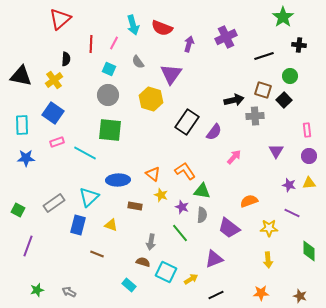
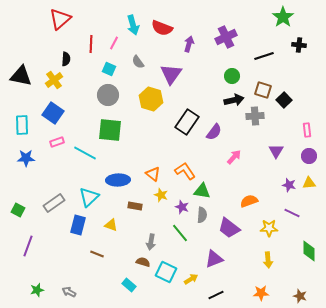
green circle at (290, 76): moved 58 px left
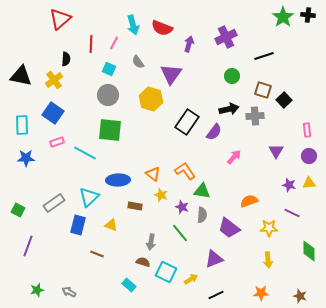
black cross at (299, 45): moved 9 px right, 30 px up
black arrow at (234, 100): moved 5 px left, 9 px down
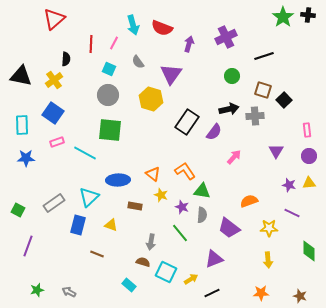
red triangle at (60, 19): moved 6 px left
black line at (216, 295): moved 4 px left, 2 px up
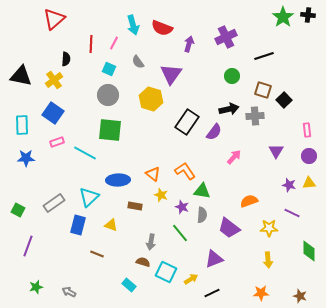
green star at (37, 290): moved 1 px left, 3 px up
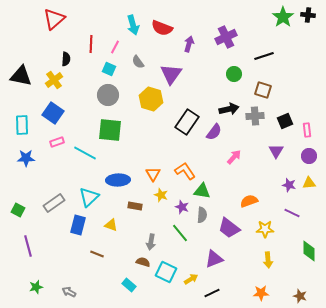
pink line at (114, 43): moved 1 px right, 4 px down
green circle at (232, 76): moved 2 px right, 2 px up
black square at (284, 100): moved 1 px right, 21 px down; rotated 21 degrees clockwise
orange triangle at (153, 174): rotated 21 degrees clockwise
yellow star at (269, 228): moved 4 px left, 1 px down
purple line at (28, 246): rotated 35 degrees counterclockwise
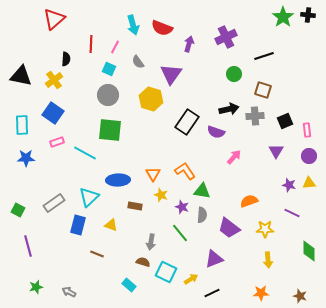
purple semicircle at (214, 132): moved 2 px right; rotated 72 degrees clockwise
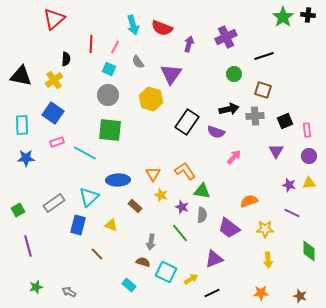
brown rectangle at (135, 206): rotated 32 degrees clockwise
green square at (18, 210): rotated 32 degrees clockwise
brown line at (97, 254): rotated 24 degrees clockwise
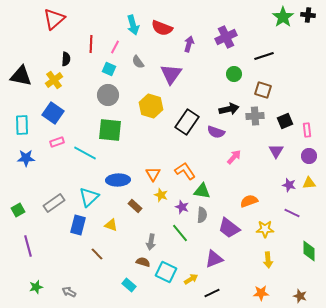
yellow hexagon at (151, 99): moved 7 px down
